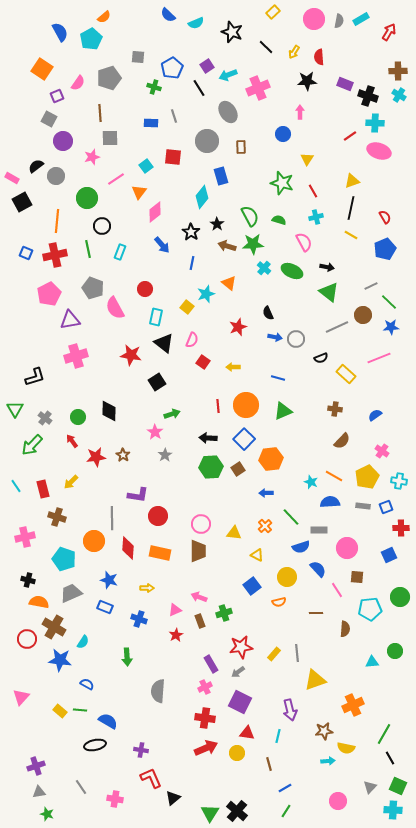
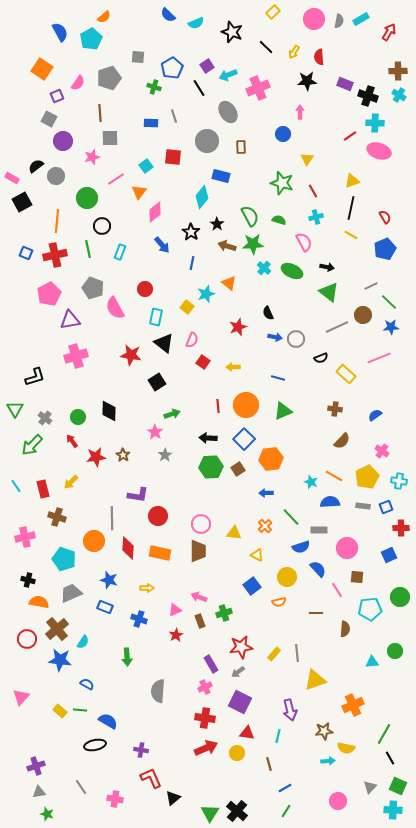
blue rectangle at (221, 176): rotated 60 degrees counterclockwise
brown cross at (54, 627): moved 3 px right, 2 px down; rotated 20 degrees clockwise
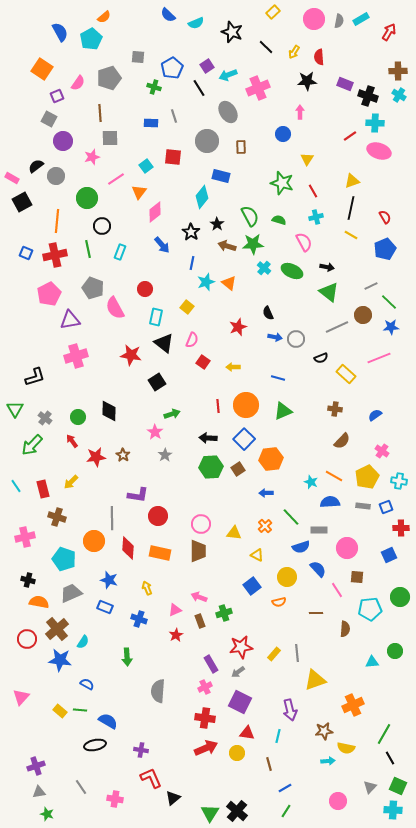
cyan star at (206, 294): moved 12 px up
yellow arrow at (147, 588): rotated 112 degrees counterclockwise
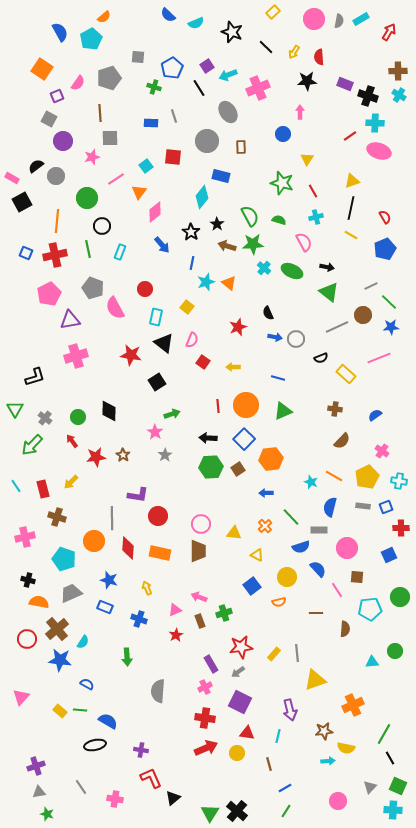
blue semicircle at (330, 502): moved 5 px down; rotated 72 degrees counterclockwise
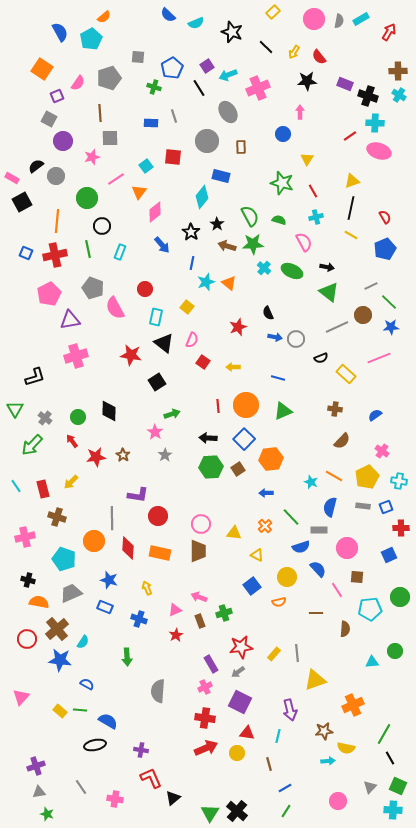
red semicircle at (319, 57): rotated 35 degrees counterclockwise
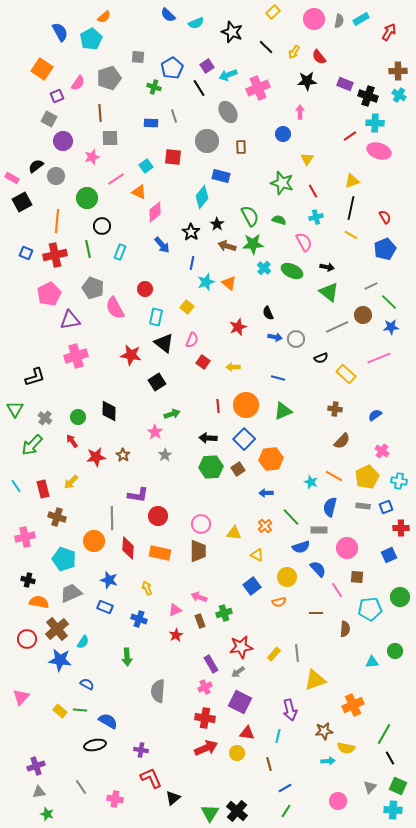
orange triangle at (139, 192): rotated 42 degrees counterclockwise
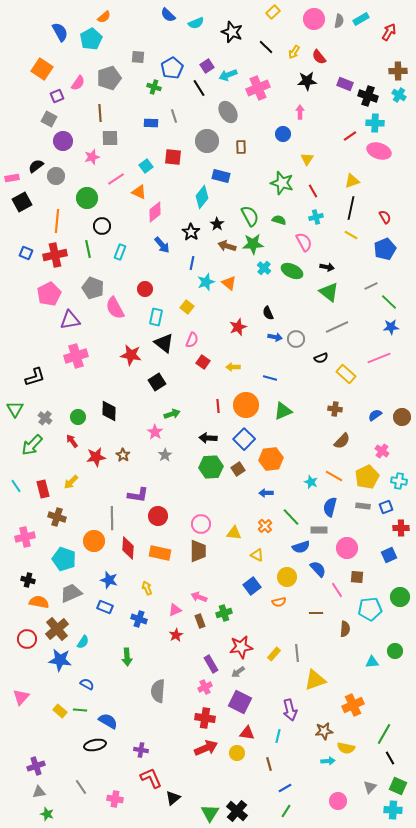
pink rectangle at (12, 178): rotated 40 degrees counterclockwise
brown circle at (363, 315): moved 39 px right, 102 px down
blue line at (278, 378): moved 8 px left
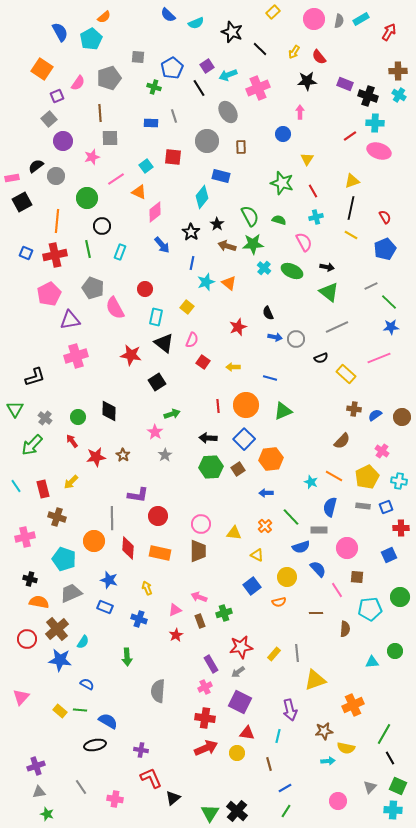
black line at (266, 47): moved 6 px left, 2 px down
gray square at (49, 119): rotated 21 degrees clockwise
brown cross at (335, 409): moved 19 px right
black cross at (28, 580): moved 2 px right, 1 px up
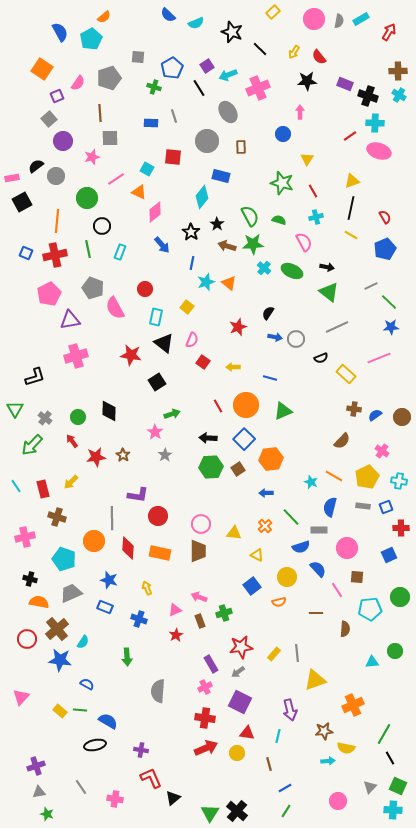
cyan square at (146, 166): moved 1 px right, 3 px down; rotated 24 degrees counterclockwise
black semicircle at (268, 313): rotated 56 degrees clockwise
red line at (218, 406): rotated 24 degrees counterclockwise
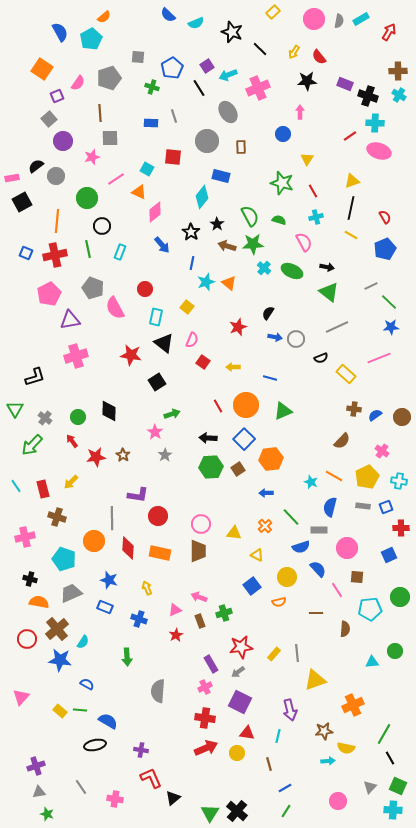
green cross at (154, 87): moved 2 px left
